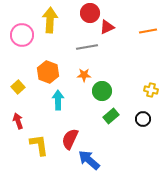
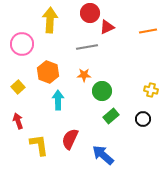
pink circle: moved 9 px down
blue arrow: moved 14 px right, 5 px up
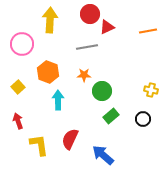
red circle: moved 1 px down
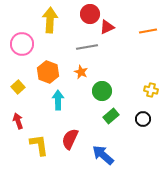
orange star: moved 3 px left, 3 px up; rotated 24 degrees clockwise
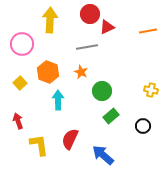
yellow square: moved 2 px right, 4 px up
black circle: moved 7 px down
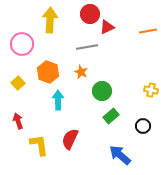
yellow square: moved 2 px left
blue arrow: moved 17 px right
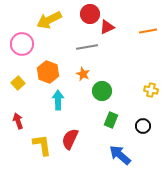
yellow arrow: moved 1 px left; rotated 120 degrees counterclockwise
orange star: moved 2 px right, 2 px down
green rectangle: moved 4 px down; rotated 28 degrees counterclockwise
yellow L-shape: moved 3 px right
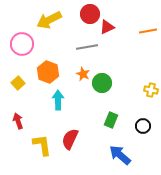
green circle: moved 8 px up
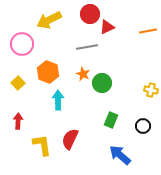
red arrow: rotated 21 degrees clockwise
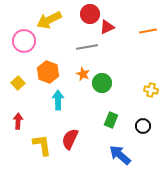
pink circle: moved 2 px right, 3 px up
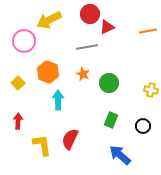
green circle: moved 7 px right
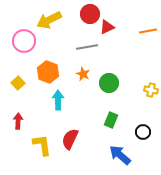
black circle: moved 6 px down
